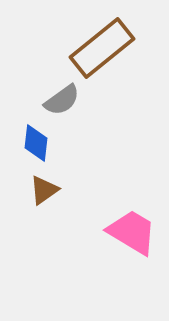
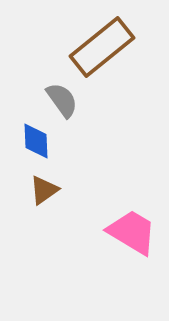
brown rectangle: moved 1 px up
gray semicircle: rotated 90 degrees counterclockwise
blue diamond: moved 2 px up; rotated 9 degrees counterclockwise
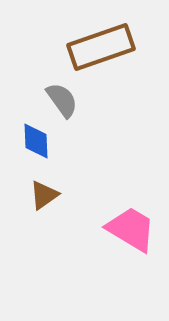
brown rectangle: moved 1 px left; rotated 20 degrees clockwise
brown triangle: moved 5 px down
pink trapezoid: moved 1 px left, 3 px up
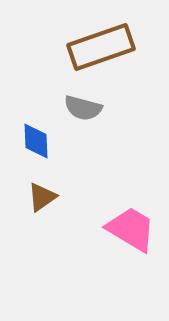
gray semicircle: moved 21 px right, 8 px down; rotated 141 degrees clockwise
brown triangle: moved 2 px left, 2 px down
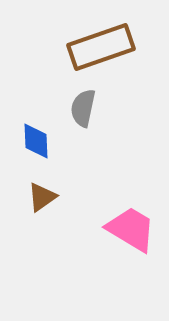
gray semicircle: rotated 87 degrees clockwise
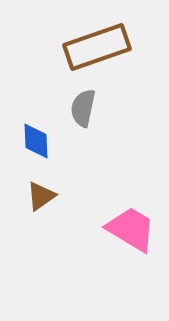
brown rectangle: moved 4 px left
brown triangle: moved 1 px left, 1 px up
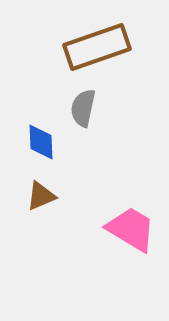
blue diamond: moved 5 px right, 1 px down
brown triangle: rotated 12 degrees clockwise
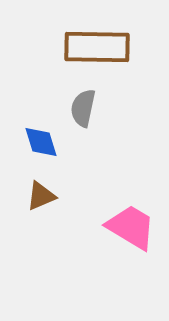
brown rectangle: rotated 20 degrees clockwise
blue diamond: rotated 15 degrees counterclockwise
pink trapezoid: moved 2 px up
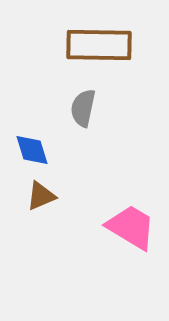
brown rectangle: moved 2 px right, 2 px up
blue diamond: moved 9 px left, 8 px down
